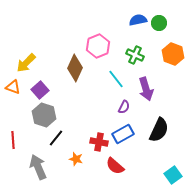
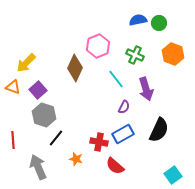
purple square: moved 2 px left
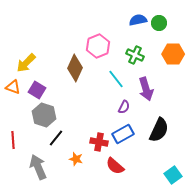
orange hexagon: rotated 20 degrees counterclockwise
purple square: moved 1 px left; rotated 18 degrees counterclockwise
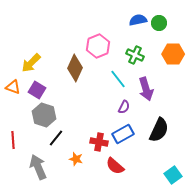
yellow arrow: moved 5 px right
cyan line: moved 2 px right
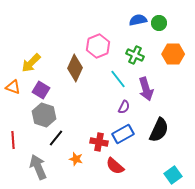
purple square: moved 4 px right
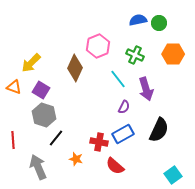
orange triangle: moved 1 px right
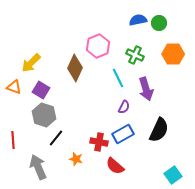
cyan line: moved 1 px up; rotated 12 degrees clockwise
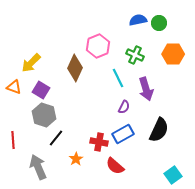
orange star: rotated 24 degrees clockwise
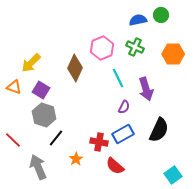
green circle: moved 2 px right, 8 px up
pink hexagon: moved 4 px right, 2 px down
green cross: moved 8 px up
red line: rotated 42 degrees counterclockwise
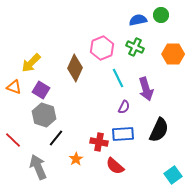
blue rectangle: rotated 25 degrees clockwise
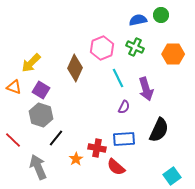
gray hexagon: moved 3 px left
blue rectangle: moved 1 px right, 5 px down
red cross: moved 2 px left, 6 px down
red semicircle: moved 1 px right, 1 px down
cyan square: moved 1 px left, 1 px down
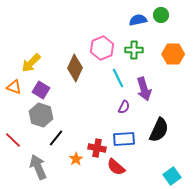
green cross: moved 1 px left, 3 px down; rotated 24 degrees counterclockwise
purple arrow: moved 2 px left
